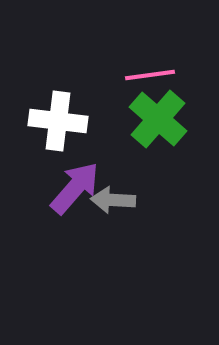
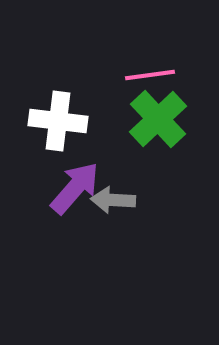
green cross: rotated 6 degrees clockwise
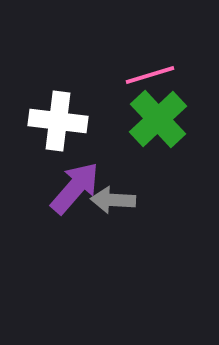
pink line: rotated 9 degrees counterclockwise
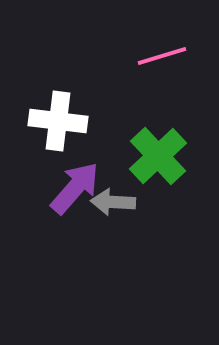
pink line: moved 12 px right, 19 px up
green cross: moved 37 px down
gray arrow: moved 2 px down
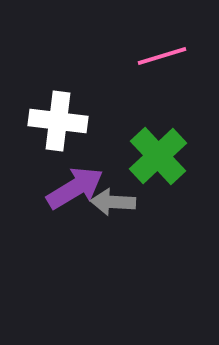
purple arrow: rotated 18 degrees clockwise
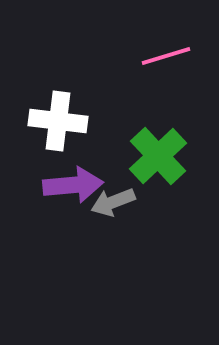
pink line: moved 4 px right
purple arrow: moved 2 px left, 3 px up; rotated 26 degrees clockwise
gray arrow: rotated 24 degrees counterclockwise
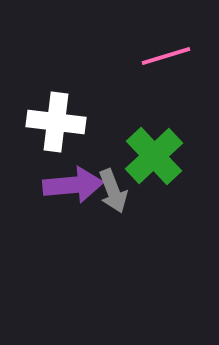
white cross: moved 2 px left, 1 px down
green cross: moved 4 px left
gray arrow: moved 11 px up; rotated 90 degrees counterclockwise
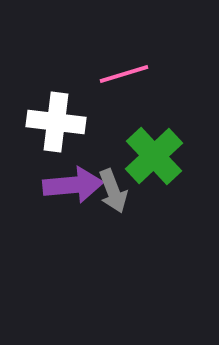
pink line: moved 42 px left, 18 px down
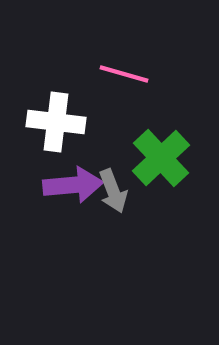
pink line: rotated 33 degrees clockwise
green cross: moved 7 px right, 2 px down
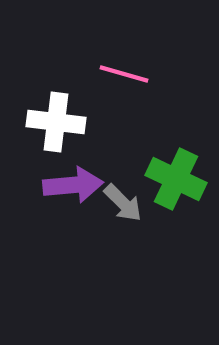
green cross: moved 15 px right, 21 px down; rotated 22 degrees counterclockwise
gray arrow: moved 10 px right, 12 px down; rotated 24 degrees counterclockwise
